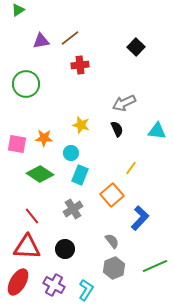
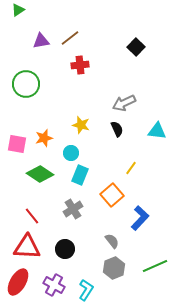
orange star: rotated 18 degrees counterclockwise
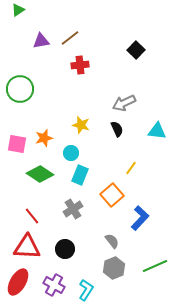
black square: moved 3 px down
green circle: moved 6 px left, 5 px down
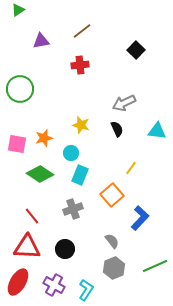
brown line: moved 12 px right, 7 px up
gray cross: rotated 12 degrees clockwise
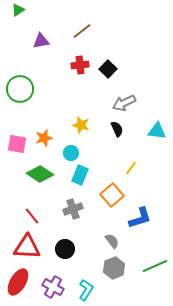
black square: moved 28 px left, 19 px down
blue L-shape: rotated 30 degrees clockwise
purple cross: moved 1 px left, 2 px down
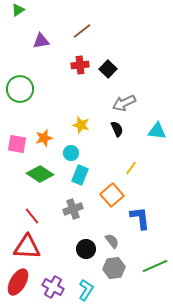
blue L-shape: rotated 80 degrees counterclockwise
black circle: moved 21 px right
gray hexagon: rotated 15 degrees clockwise
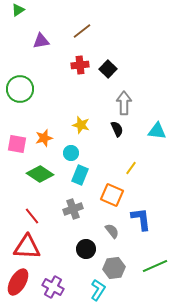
gray arrow: rotated 115 degrees clockwise
orange square: rotated 25 degrees counterclockwise
blue L-shape: moved 1 px right, 1 px down
gray semicircle: moved 10 px up
cyan L-shape: moved 12 px right
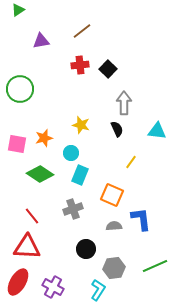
yellow line: moved 6 px up
gray semicircle: moved 2 px right, 5 px up; rotated 56 degrees counterclockwise
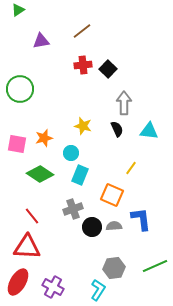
red cross: moved 3 px right
yellow star: moved 2 px right, 1 px down
cyan triangle: moved 8 px left
yellow line: moved 6 px down
black circle: moved 6 px right, 22 px up
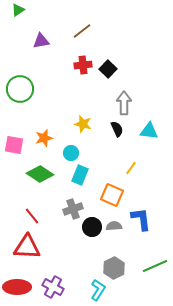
yellow star: moved 2 px up
pink square: moved 3 px left, 1 px down
gray hexagon: rotated 20 degrees counterclockwise
red ellipse: moved 1 px left, 5 px down; rotated 60 degrees clockwise
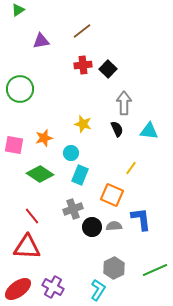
green line: moved 4 px down
red ellipse: moved 1 px right, 2 px down; rotated 36 degrees counterclockwise
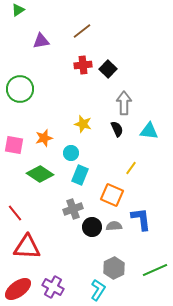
red line: moved 17 px left, 3 px up
